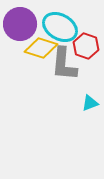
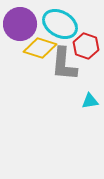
cyan ellipse: moved 3 px up
yellow diamond: moved 1 px left
cyan triangle: moved 2 px up; rotated 12 degrees clockwise
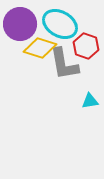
gray L-shape: rotated 15 degrees counterclockwise
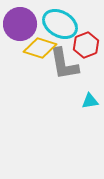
red hexagon: moved 1 px up; rotated 20 degrees clockwise
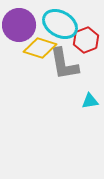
purple circle: moved 1 px left, 1 px down
red hexagon: moved 5 px up
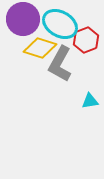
purple circle: moved 4 px right, 6 px up
gray L-shape: moved 4 px left; rotated 39 degrees clockwise
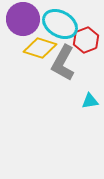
gray L-shape: moved 3 px right, 1 px up
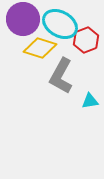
gray L-shape: moved 2 px left, 13 px down
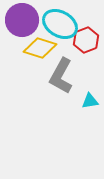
purple circle: moved 1 px left, 1 px down
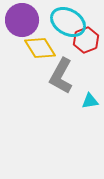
cyan ellipse: moved 8 px right, 2 px up
yellow diamond: rotated 40 degrees clockwise
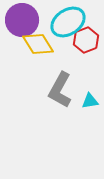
cyan ellipse: rotated 64 degrees counterclockwise
yellow diamond: moved 2 px left, 4 px up
gray L-shape: moved 1 px left, 14 px down
